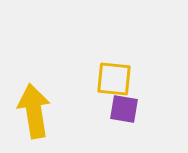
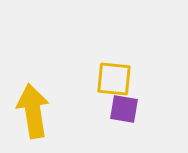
yellow arrow: moved 1 px left
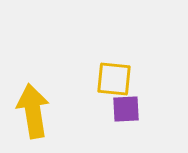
purple square: moved 2 px right; rotated 12 degrees counterclockwise
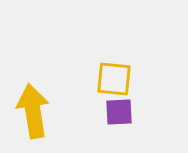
purple square: moved 7 px left, 3 px down
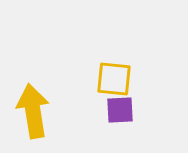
purple square: moved 1 px right, 2 px up
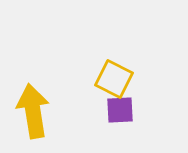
yellow square: rotated 21 degrees clockwise
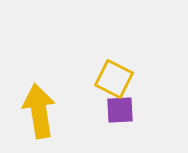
yellow arrow: moved 6 px right
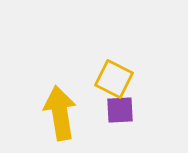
yellow arrow: moved 21 px right, 2 px down
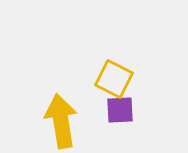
yellow arrow: moved 1 px right, 8 px down
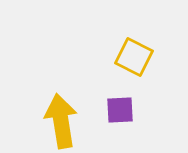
yellow square: moved 20 px right, 22 px up
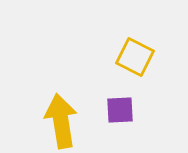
yellow square: moved 1 px right
